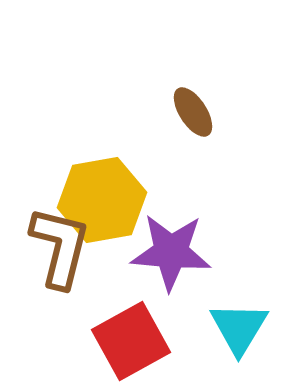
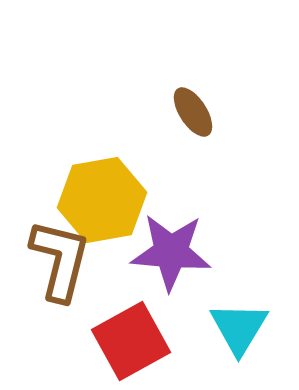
brown L-shape: moved 13 px down
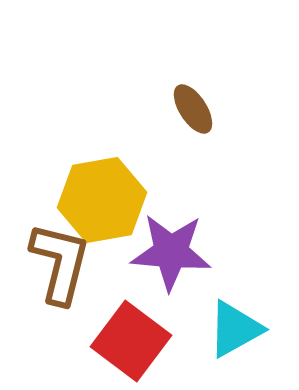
brown ellipse: moved 3 px up
brown L-shape: moved 3 px down
cyan triangle: moved 4 px left, 1 px down; rotated 30 degrees clockwise
red square: rotated 24 degrees counterclockwise
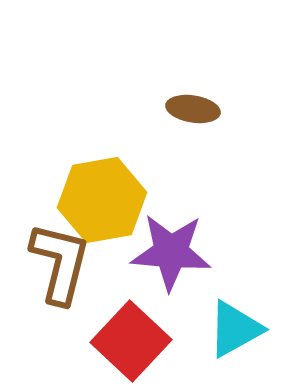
brown ellipse: rotated 48 degrees counterclockwise
red square: rotated 6 degrees clockwise
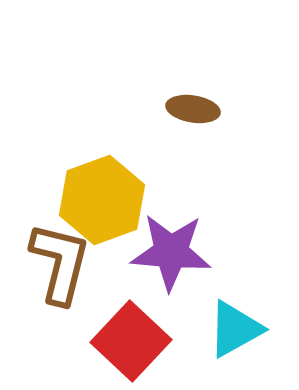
yellow hexagon: rotated 10 degrees counterclockwise
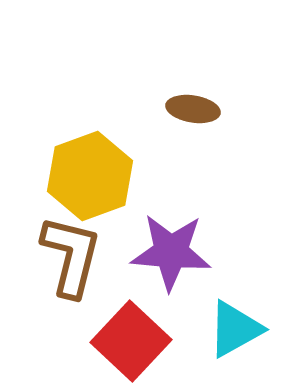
yellow hexagon: moved 12 px left, 24 px up
brown L-shape: moved 11 px right, 7 px up
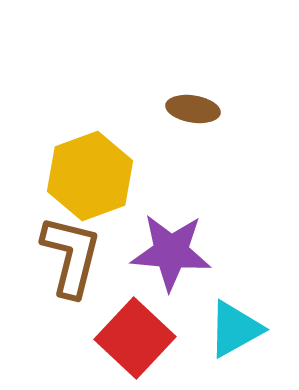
red square: moved 4 px right, 3 px up
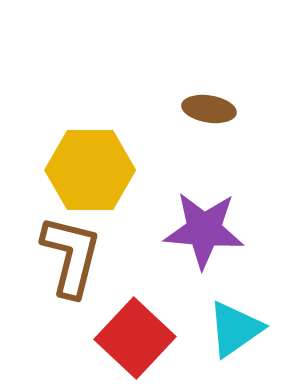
brown ellipse: moved 16 px right
yellow hexagon: moved 6 px up; rotated 20 degrees clockwise
purple star: moved 33 px right, 22 px up
cyan triangle: rotated 6 degrees counterclockwise
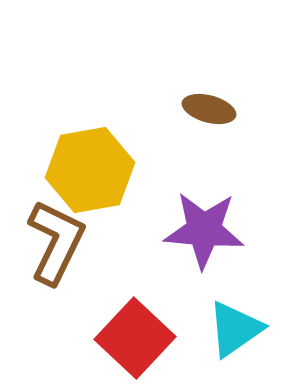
brown ellipse: rotated 6 degrees clockwise
yellow hexagon: rotated 10 degrees counterclockwise
brown L-shape: moved 15 px left, 14 px up; rotated 12 degrees clockwise
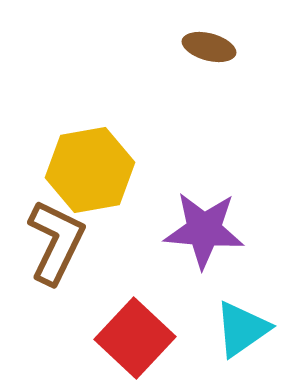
brown ellipse: moved 62 px up
cyan triangle: moved 7 px right
